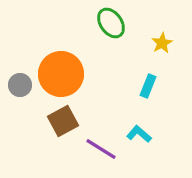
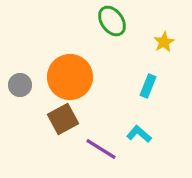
green ellipse: moved 1 px right, 2 px up
yellow star: moved 2 px right, 1 px up
orange circle: moved 9 px right, 3 px down
brown square: moved 2 px up
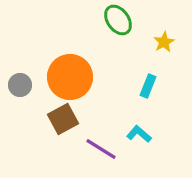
green ellipse: moved 6 px right, 1 px up
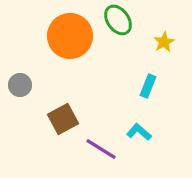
orange circle: moved 41 px up
cyan L-shape: moved 2 px up
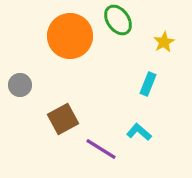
cyan rectangle: moved 2 px up
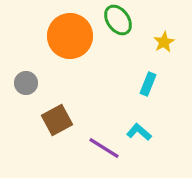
gray circle: moved 6 px right, 2 px up
brown square: moved 6 px left, 1 px down
purple line: moved 3 px right, 1 px up
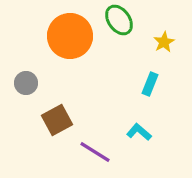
green ellipse: moved 1 px right
cyan rectangle: moved 2 px right
purple line: moved 9 px left, 4 px down
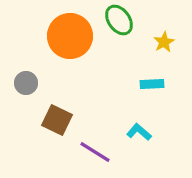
cyan rectangle: moved 2 px right; rotated 65 degrees clockwise
brown square: rotated 36 degrees counterclockwise
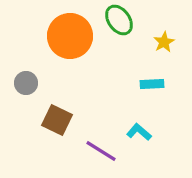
purple line: moved 6 px right, 1 px up
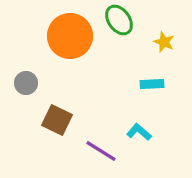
yellow star: rotated 20 degrees counterclockwise
